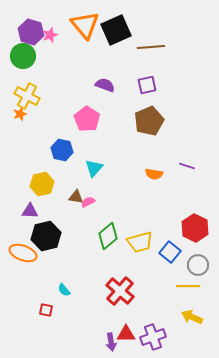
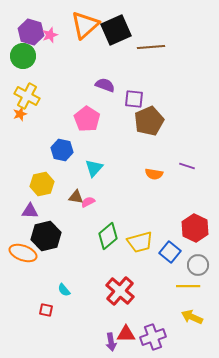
orange triangle: rotated 28 degrees clockwise
purple square: moved 13 px left, 14 px down; rotated 18 degrees clockwise
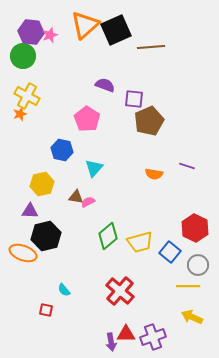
purple hexagon: rotated 10 degrees counterclockwise
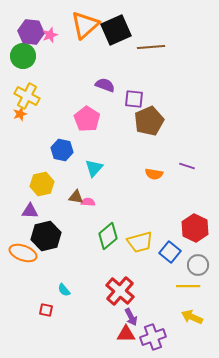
pink semicircle: rotated 32 degrees clockwise
purple arrow: moved 20 px right, 25 px up; rotated 18 degrees counterclockwise
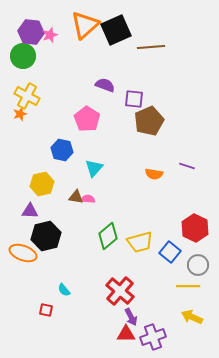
pink semicircle: moved 3 px up
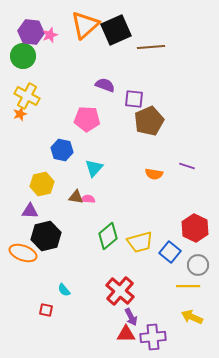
pink pentagon: rotated 30 degrees counterclockwise
purple cross: rotated 15 degrees clockwise
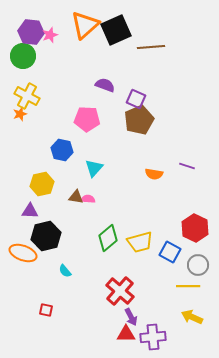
purple square: moved 2 px right; rotated 18 degrees clockwise
brown pentagon: moved 10 px left, 1 px up
green diamond: moved 2 px down
blue square: rotated 10 degrees counterclockwise
cyan semicircle: moved 1 px right, 19 px up
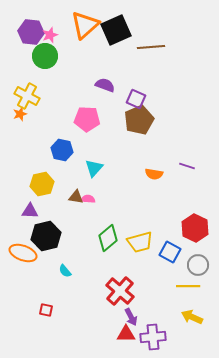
green circle: moved 22 px right
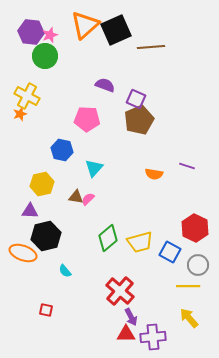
pink semicircle: rotated 48 degrees counterclockwise
yellow arrow: moved 3 px left, 1 px down; rotated 25 degrees clockwise
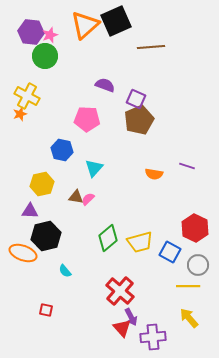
black square: moved 9 px up
red triangle: moved 4 px left, 6 px up; rotated 48 degrees clockwise
